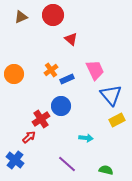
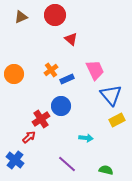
red circle: moved 2 px right
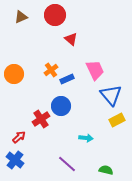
red arrow: moved 10 px left
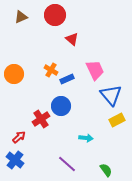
red triangle: moved 1 px right
orange cross: rotated 24 degrees counterclockwise
green semicircle: rotated 40 degrees clockwise
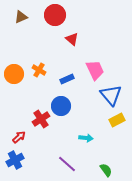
orange cross: moved 12 px left
blue cross: rotated 24 degrees clockwise
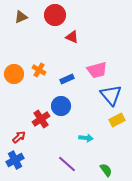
red triangle: moved 2 px up; rotated 16 degrees counterclockwise
pink trapezoid: moved 2 px right; rotated 100 degrees clockwise
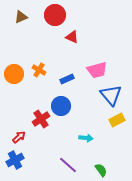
purple line: moved 1 px right, 1 px down
green semicircle: moved 5 px left
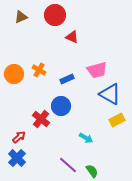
blue triangle: moved 1 px left, 1 px up; rotated 20 degrees counterclockwise
red cross: rotated 18 degrees counterclockwise
cyan arrow: rotated 24 degrees clockwise
blue cross: moved 2 px right, 2 px up; rotated 18 degrees counterclockwise
green semicircle: moved 9 px left, 1 px down
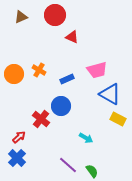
yellow rectangle: moved 1 px right, 1 px up; rotated 56 degrees clockwise
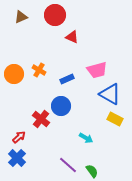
yellow rectangle: moved 3 px left
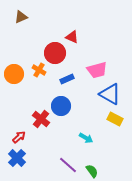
red circle: moved 38 px down
